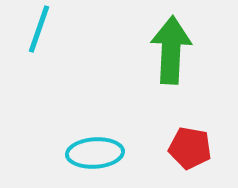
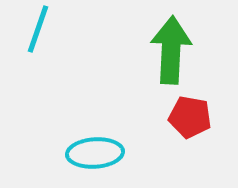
cyan line: moved 1 px left
red pentagon: moved 31 px up
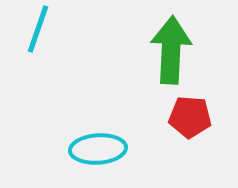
red pentagon: rotated 6 degrees counterclockwise
cyan ellipse: moved 3 px right, 4 px up
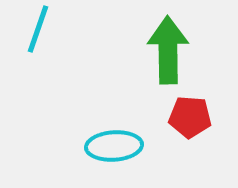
green arrow: moved 3 px left; rotated 4 degrees counterclockwise
cyan ellipse: moved 16 px right, 3 px up
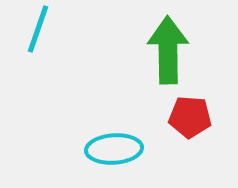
cyan ellipse: moved 3 px down
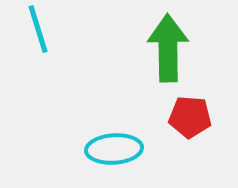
cyan line: rotated 36 degrees counterclockwise
green arrow: moved 2 px up
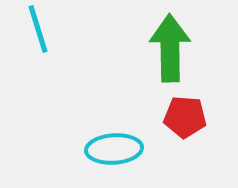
green arrow: moved 2 px right
red pentagon: moved 5 px left
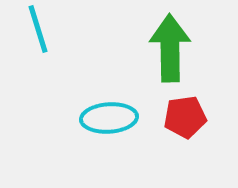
red pentagon: rotated 12 degrees counterclockwise
cyan ellipse: moved 5 px left, 31 px up
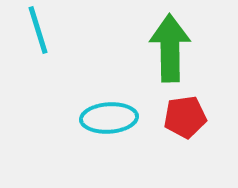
cyan line: moved 1 px down
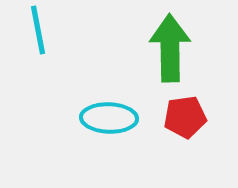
cyan line: rotated 6 degrees clockwise
cyan ellipse: rotated 6 degrees clockwise
